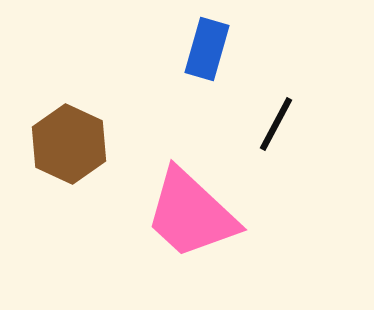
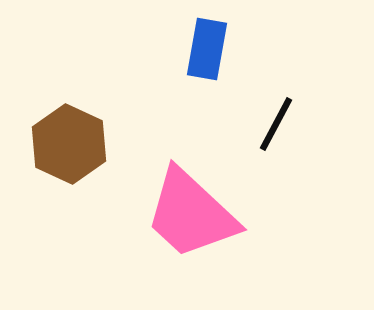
blue rectangle: rotated 6 degrees counterclockwise
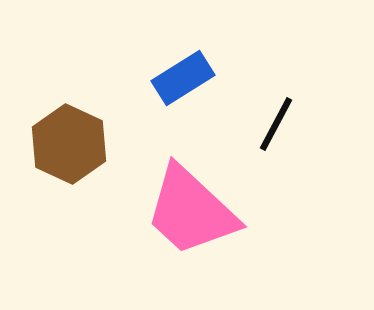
blue rectangle: moved 24 px left, 29 px down; rotated 48 degrees clockwise
pink trapezoid: moved 3 px up
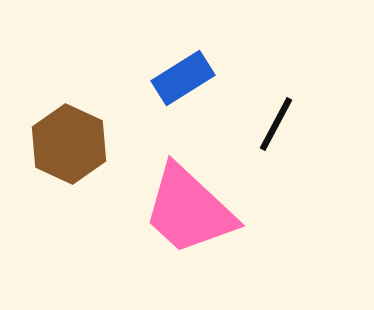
pink trapezoid: moved 2 px left, 1 px up
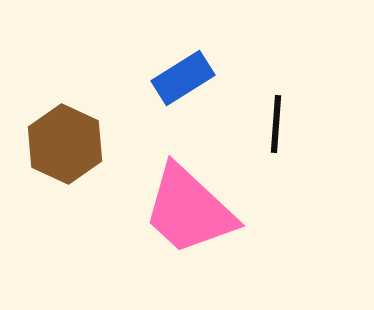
black line: rotated 24 degrees counterclockwise
brown hexagon: moved 4 px left
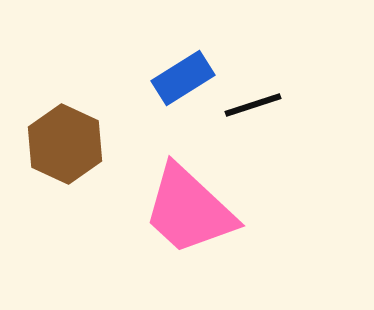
black line: moved 23 px left, 19 px up; rotated 68 degrees clockwise
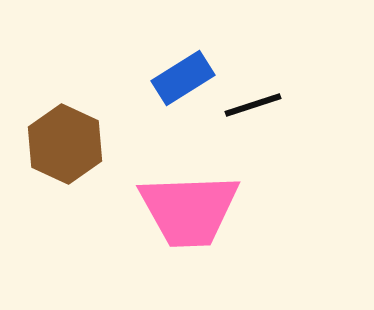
pink trapezoid: rotated 45 degrees counterclockwise
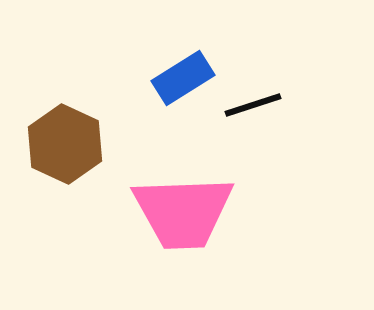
pink trapezoid: moved 6 px left, 2 px down
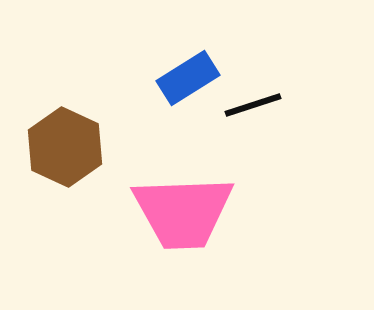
blue rectangle: moved 5 px right
brown hexagon: moved 3 px down
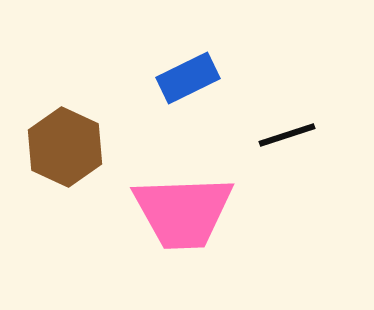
blue rectangle: rotated 6 degrees clockwise
black line: moved 34 px right, 30 px down
